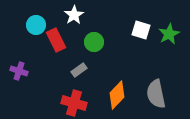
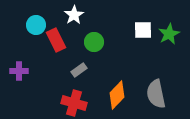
white square: moved 2 px right; rotated 18 degrees counterclockwise
purple cross: rotated 18 degrees counterclockwise
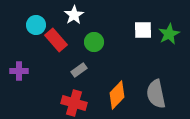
red rectangle: rotated 15 degrees counterclockwise
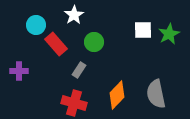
red rectangle: moved 4 px down
gray rectangle: rotated 21 degrees counterclockwise
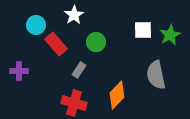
green star: moved 1 px right, 1 px down
green circle: moved 2 px right
gray semicircle: moved 19 px up
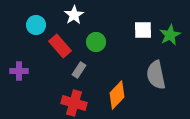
red rectangle: moved 4 px right, 2 px down
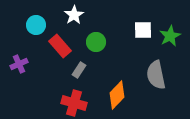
green star: moved 1 px down
purple cross: moved 7 px up; rotated 24 degrees counterclockwise
